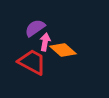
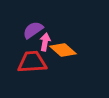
purple semicircle: moved 2 px left, 2 px down
red trapezoid: rotated 32 degrees counterclockwise
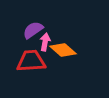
red trapezoid: moved 1 px left, 1 px up
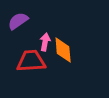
purple semicircle: moved 15 px left, 9 px up
orange diamond: rotated 44 degrees clockwise
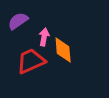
pink arrow: moved 1 px left, 5 px up
red trapezoid: rotated 20 degrees counterclockwise
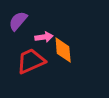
purple semicircle: rotated 15 degrees counterclockwise
pink arrow: rotated 72 degrees clockwise
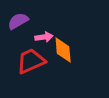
purple semicircle: rotated 20 degrees clockwise
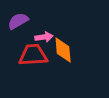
red trapezoid: moved 2 px right, 6 px up; rotated 20 degrees clockwise
